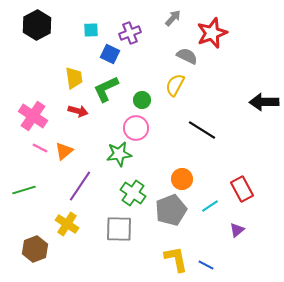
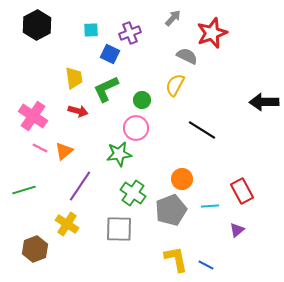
red rectangle: moved 2 px down
cyan line: rotated 30 degrees clockwise
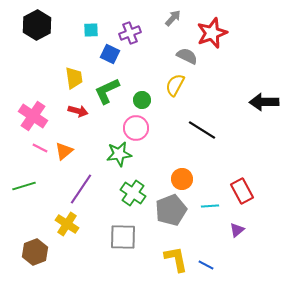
green L-shape: moved 1 px right, 2 px down
purple line: moved 1 px right, 3 px down
green line: moved 4 px up
gray square: moved 4 px right, 8 px down
brown hexagon: moved 3 px down
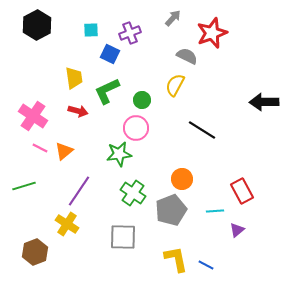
purple line: moved 2 px left, 2 px down
cyan line: moved 5 px right, 5 px down
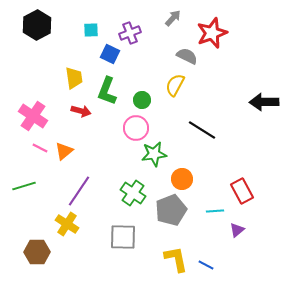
green L-shape: rotated 44 degrees counterclockwise
red arrow: moved 3 px right
green star: moved 35 px right
brown hexagon: moved 2 px right; rotated 20 degrees clockwise
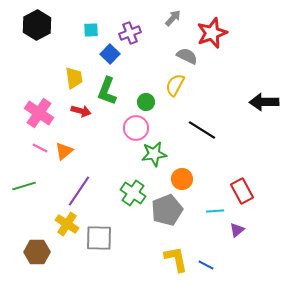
blue square: rotated 18 degrees clockwise
green circle: moved 4 px right, 2 px down
pink cross: moved 6 px right, 3 px up
gray pentagon: moved 4 px left
gray square: moved 24 px left, 1 px down
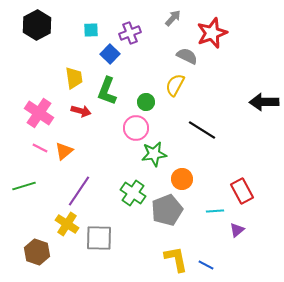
brown hexagon: rotated 20 degrees clockwise
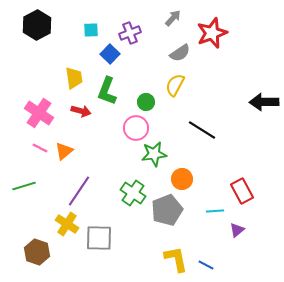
gray semicircle: moved 7 px left, 3 px up; rotated 120 degrees clockwise
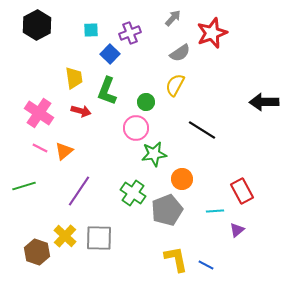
yellow cross: moved 2 px left, 12 px down; rotated 10 degrees clockwise
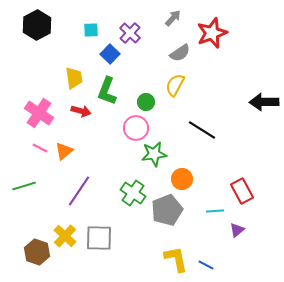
purple cross: rotated 25 degrees counterclockwise
